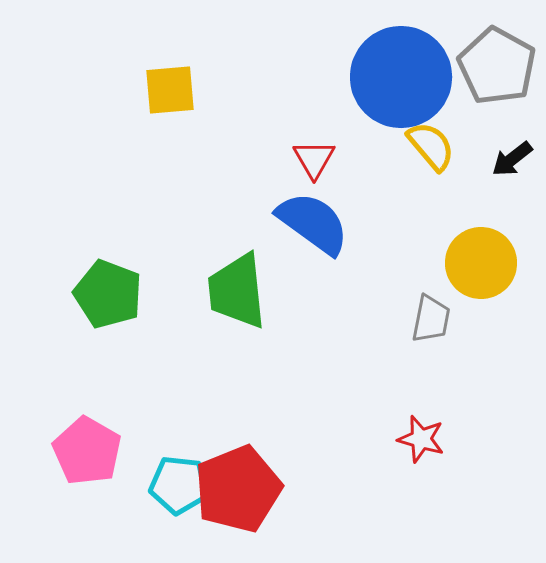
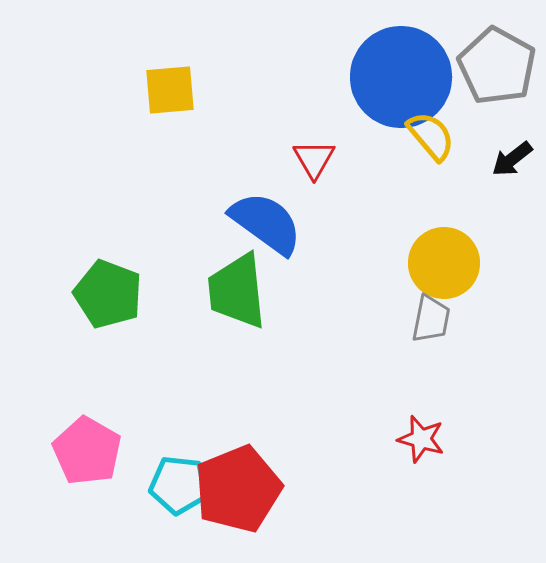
yellow semicircle: moved 10 px up
blue semicircle: moved 47 px left
yellow circle: moved 37 px left
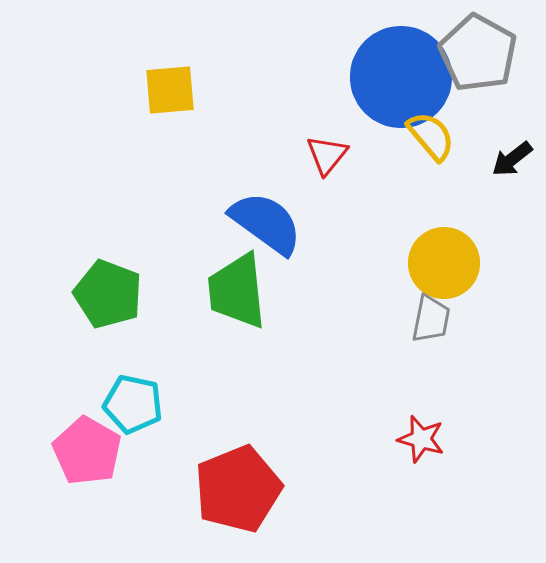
gray pentagon: moved 19 px left, 13 px up
red triangle: moved 13 px right, 4 px up; rotated 9 degrees clockwise
cyan pentagon: moved 46 px left, 81 px up; rotated 6 degrees clockwise
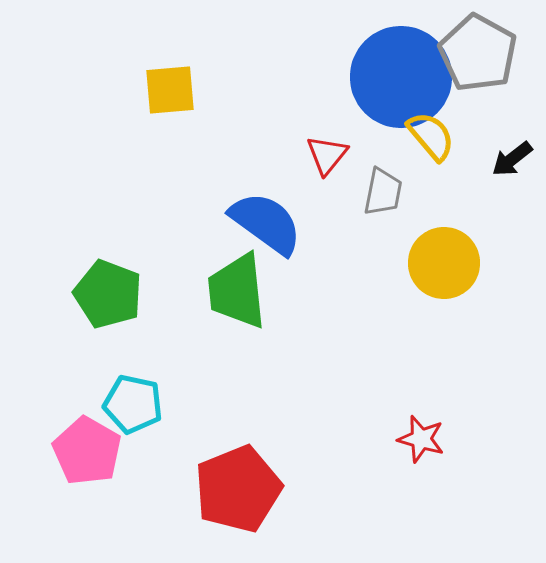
gray trapezoid: moved 48 px left, 127 px up
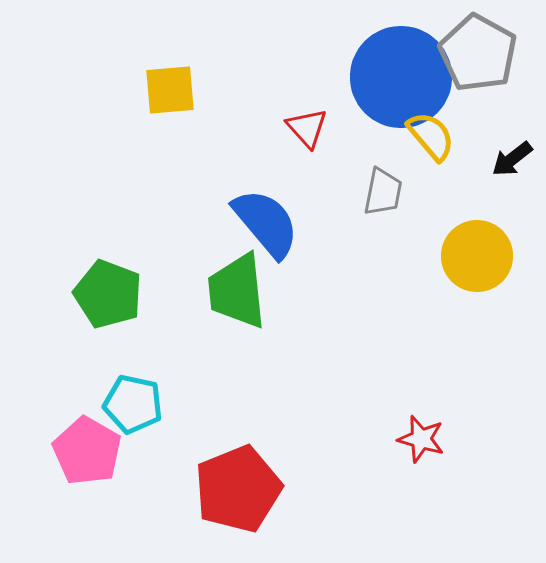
red triangle: moved 20 px left, 27 px up; rotated 21 degrees counterclockwise
blue semicircle: rotated 14 degrees clockwise
yellow circle: moved 33 px right, 7 px up
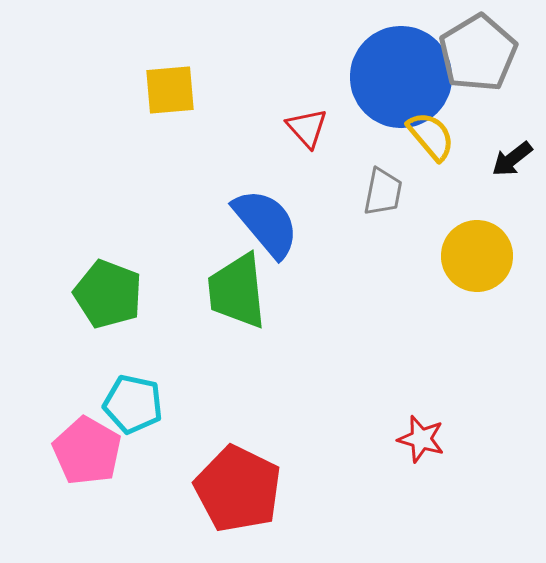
gray pentagon: rotated 12 degrees clockwise
red pentagon: rotated 24 degrees counterclockwise
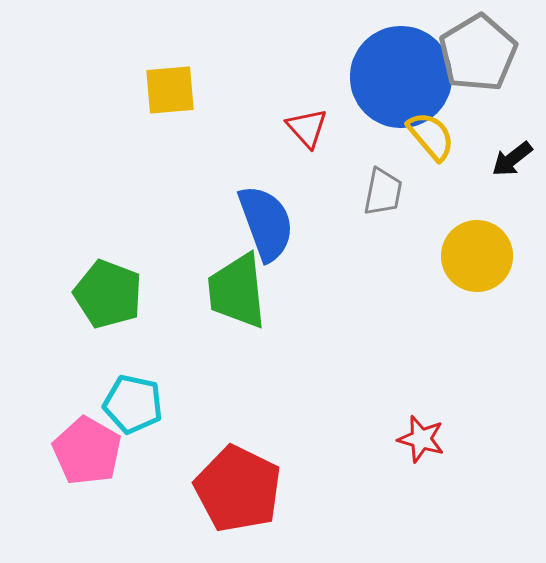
blue semicircle: rotated 20 degrees clockwise
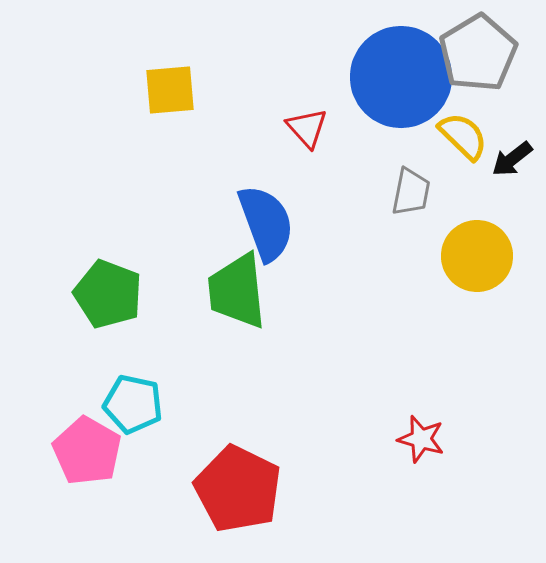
yellow semicircle: moved 32 px right; rotated 6 degrees counterclockwise
gray trapezoid: moved 28 px right
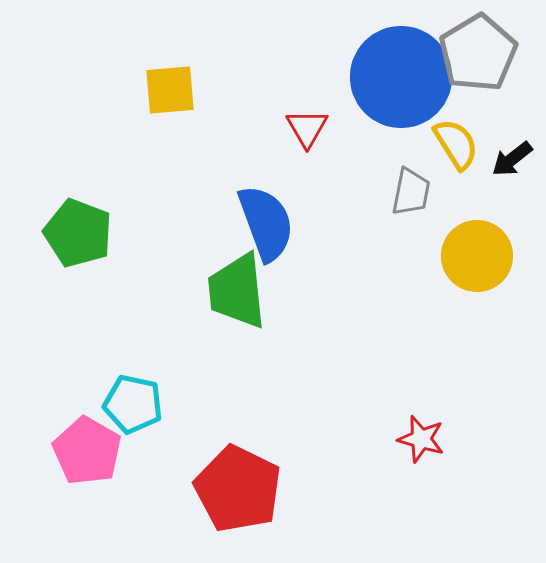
red triangle: rotated 12 degrees clockwise
yellow semicircle: moved 7 px left, 8 px down; rotated 14 degrees clockwise
green pentagon: moved 30 px left, 61 px up
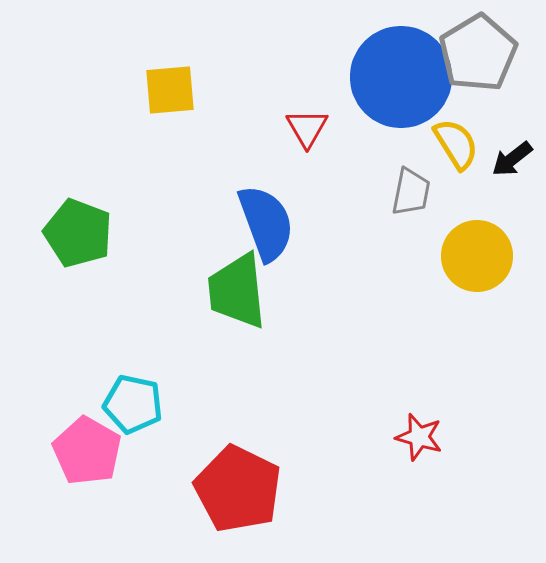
red star: moved 2 px left, 2 px up
